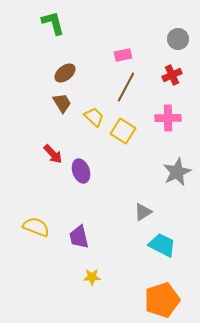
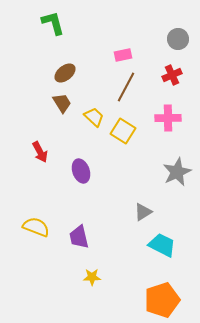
red arrow: moved 13 px left, 2 px up; rotated 15 degrees clockwise
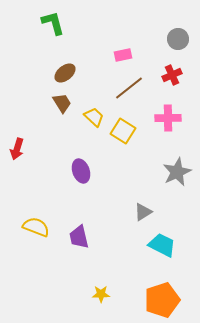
brown line: moved 3 px right, 1 px down; rotated 24 degrees clockwise
red arrow: moved 23 px left, 3 px up; rotated 45 degrees clockwise
yellow star: moved 9 px right, 17 px down
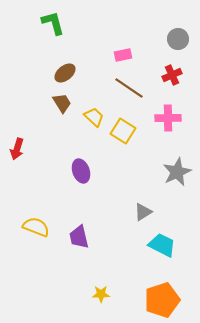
brown line: rotated 72 degrees clockwise
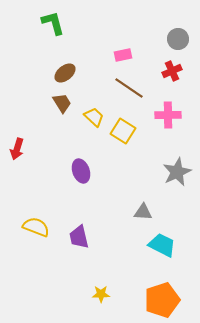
red cross: moved 4 px up
pink cross: moved 3 px up
gray triangle: rotated 36 degrees clockwise
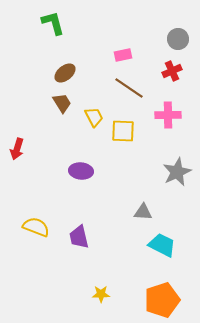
yellow trapezoid: rotated 20 degrees clockwise
yellow square: rotated 30 degrees counterclockwise
purple ellipse: rotated 65 degrees counterclockwise
